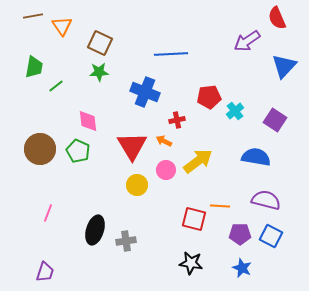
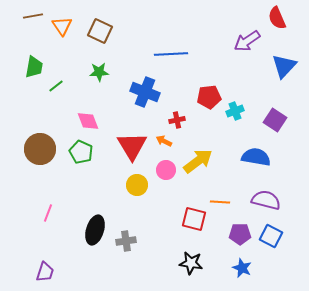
brown square: moved 12 px up
cyan cross: rotated 18 degrees clockwise
pink diamond: rotated 15 degrees counterclockwise
green pentagon: moved 3 px right, 1 px down
orange line: moved 4 px up
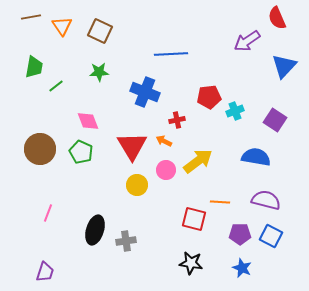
brown line: moved 2 px left, 1 px down
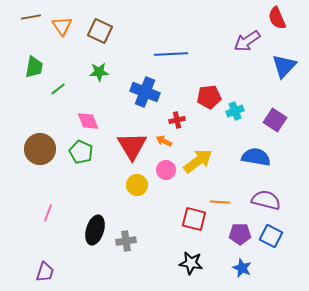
green line: moved 2 px right, 3 px down
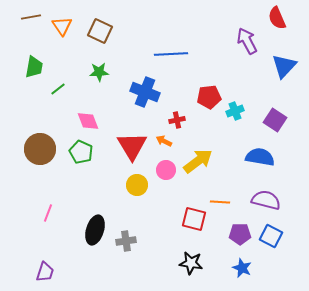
purple arrow: rotated 96 degrees clockwise
blue semicircle: moved 4 px right
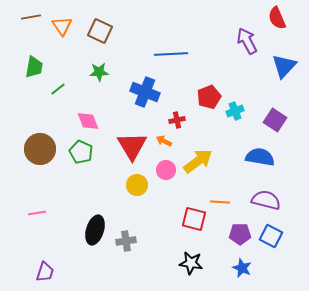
red pentagon: rotated 15 degrees counterclockwise
pink line: moved 11 px left; rotated 60 degrees clockwise
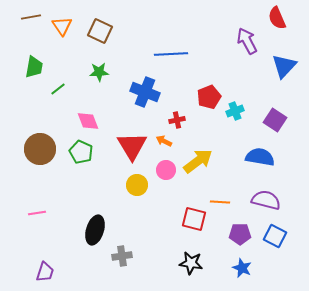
blue square: moved 4 px right
gray cross: moved 4 px left, 15 px down
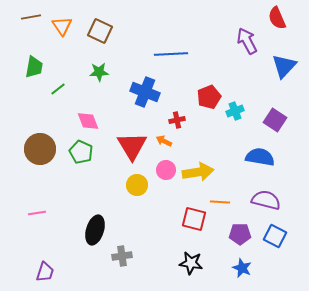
yellow arrow: moved 11 px down; rotated 28 degrees clockwise
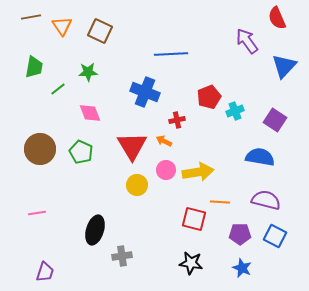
purple arrow: rotated 8 degrees counterclockwise
green star: moved 11 px left
pink diamond: moved 2 px right, 8 px up
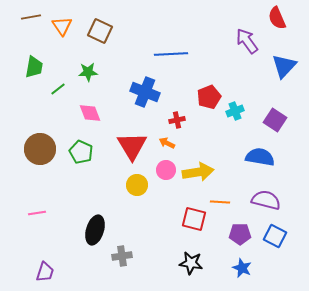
orange arrow: moved 3 px right, 2 px down
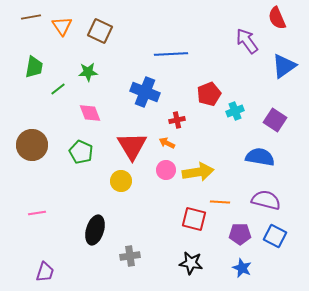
blue triangle: rotated 12 degrees clockwise
red pentagon: moved 3 px up
brown circle: moved 8 px left, 4 px up
yellow circle: moved 16 px left, 4 px up
gray cross: moved 8 px right
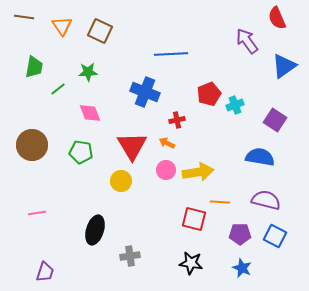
brown line: moved 7 px left; rotated 18 degrees clockwise
cyan cross: moved 6 px up
green pentagon: rotated 15 degrees counterclockwise
